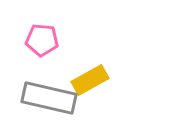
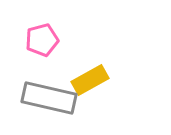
pink pentagon: rotated 20 degrees counterclockwise
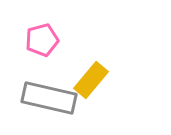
yellow rectangle: moved 1 px right; rotated 21 degrees counterclockwise
